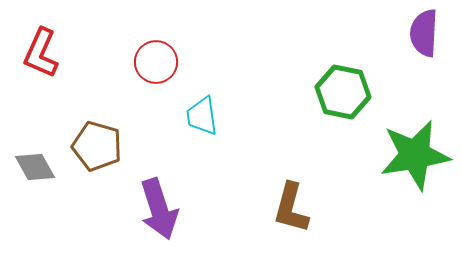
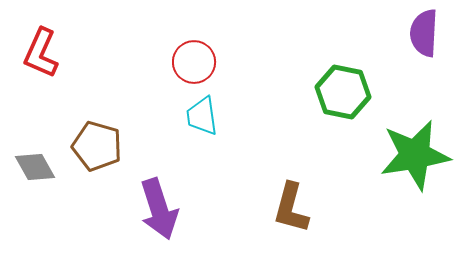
red circle: moved 38 px right
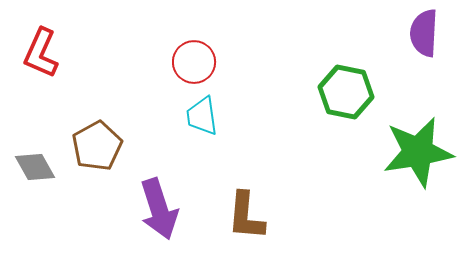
green hexagon: moved 3 px right
brown pentagon: rotated 27 degrees clockwise
green star: moved 3 px right, 3 px up
brown L-shape: moved 45 px left, 8 px down; rotated 10 degrees counterclockwise
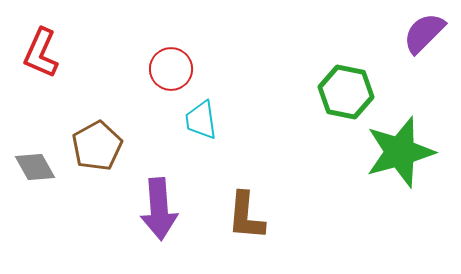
purple semicircle: rotated 42 degrees clockwise
red circle: moved 23 px left, 7 px down
cyan trapezoid: moved 1 px left, 4 px down
green star: moved 18 px left; rotated 6 degrees counterclockwise
purple arrow: rotated 14 degrees clockwise
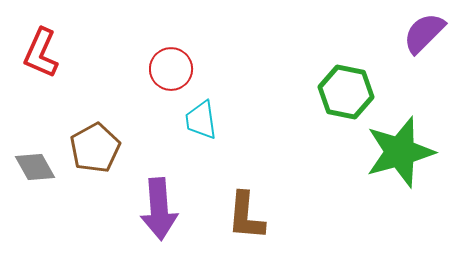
brown pentagon: moved 2 px left, 2 px down
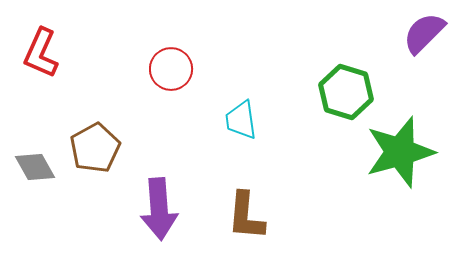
green hexagon: rotated 6 degrees clockwise
cyan trapezoid: moved 40 px right
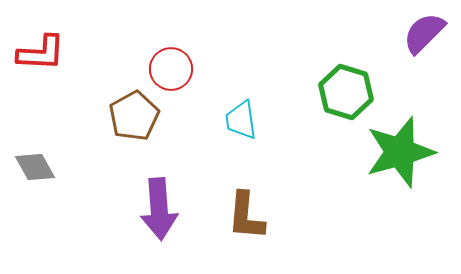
red L-shape: rotated 111 degrees counterclockwise
brown pentagon: moved 39 px right, 32 px up
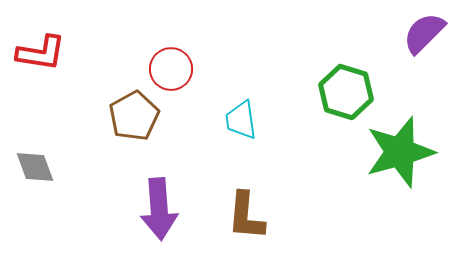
red L-shape: rotated 6 degrees clockwise
gray diamond: rotated 9 degrees clockwise
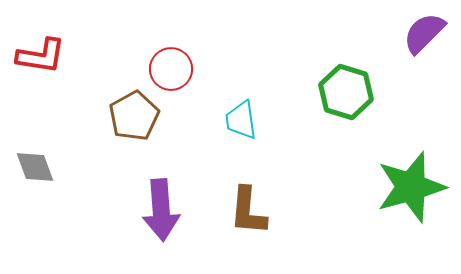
red L-shape: moved 3 px down
green star: moved 11 px right, 35 px down
purple arrow: moved 2 px right, 1 px down
brown L-shape: moved 2 px right, 5 px up
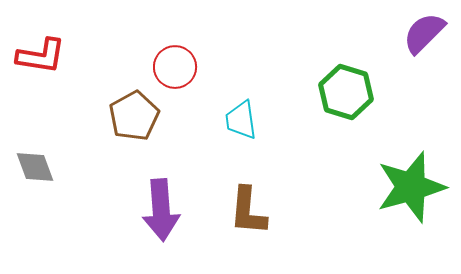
red circle: moved 4 px right, 2 px up
